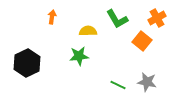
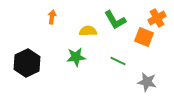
green L-shape: moved 2 px left, 1 px down
orange square: moved 2 px right, 4 px up; rotated 18 degrees counterclockwise
green star: moved 3 px left, 1 px down
green line: moved 24 px up
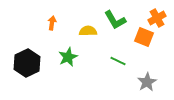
orange arrow: moved 6 px down
green star: moved 8 px left; rotated 18 degrees counterclockwise
gray star: rotated 30 degrees clockwise
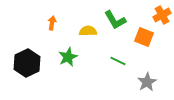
orange cross: moved 5 px right, 3 px up
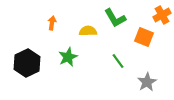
green L-shape: moved 2 px up
green line: rotated 28 degrees clockwise
